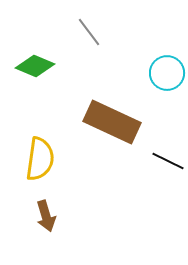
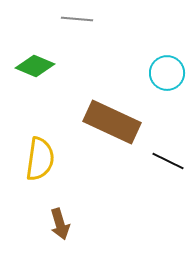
gray line: moved 12 px left, 13 px up; rotated 48 degrees counterclockwise
brown arrow: moved 14 px right, 8 px down
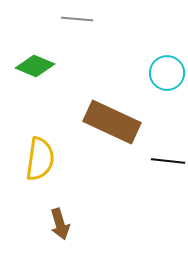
black line: rotated 20 degrees counterclockwise
